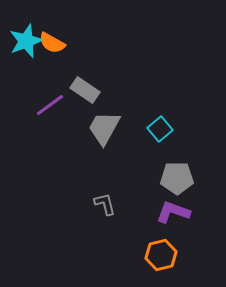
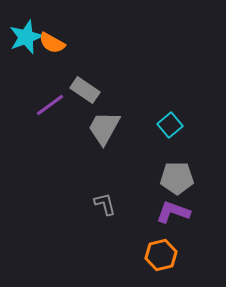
cyan star: moved 4 px up
cyan square: moved 10 px right, 4 px up
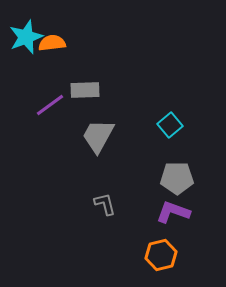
orange semicircle: rotated 144 degrees clockwise
gray rectangle: rotated 36 degrees counterclockwise
gray trapezoid: moved 6 px left, 8 px down
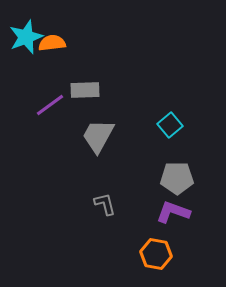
orange hexagon: moved 5 px left, 1 px up; rotated 24 degrees clockwise
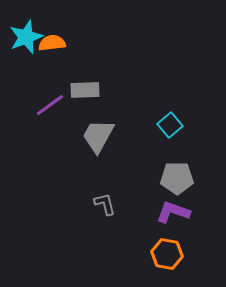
orange hexagon: moved 11 px right
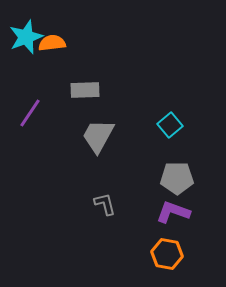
purple line: moved 20 px left, 8 px down; rotated 20 degrees counterclockwise
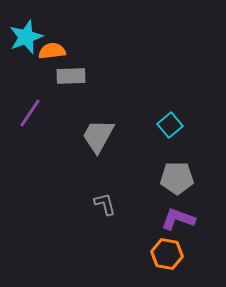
orange semicircle: moved 8 px down
gray rectangle: moved 14 px left, 14 px up
purple L-shape: moved 5 px right, 7 px down
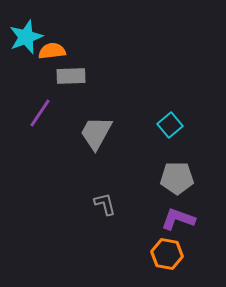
purple line: moved 10 px right
gray trapezoid: moved 2 px left, 3 px up
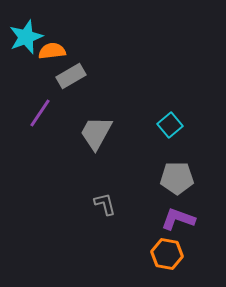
gray rectangle: rotated 28 degrees counterclockwise
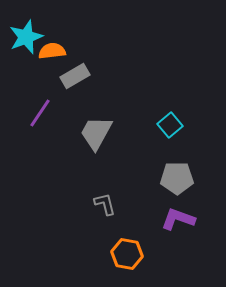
gray rectangle: moved 4 px right
orange hexagon: moved 40 px left
